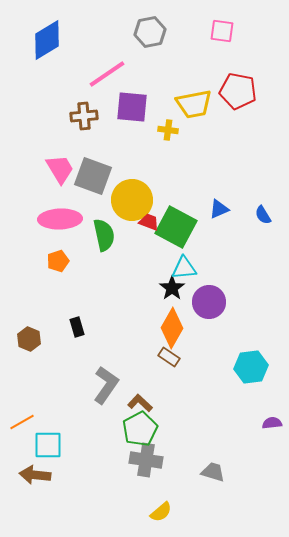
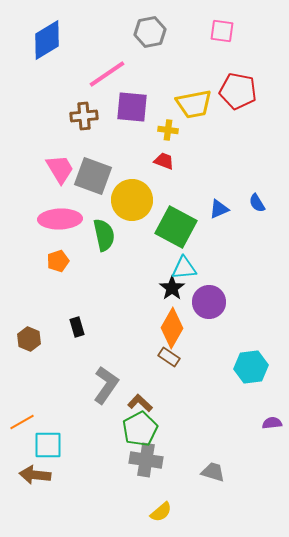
blue semicircle: moved 6 px left, 12 px up
red trapezoid: moved 15 px right, 61 px up
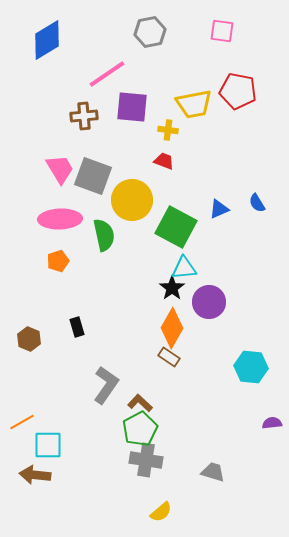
cyan hexagon: rotated 12 degrees clockwise
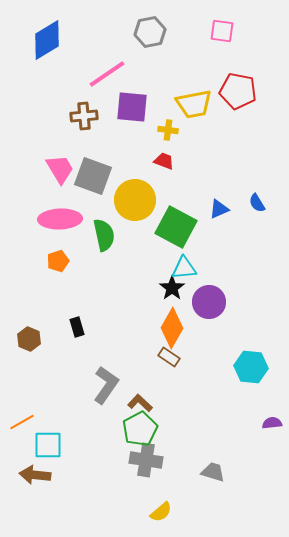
yellow circle: moved 3 px right
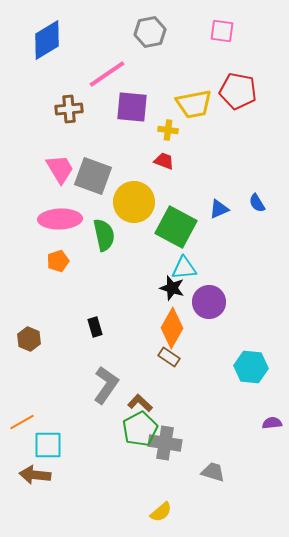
brown cross: moved 15 px left, 7 px up
yellow circle: moved 1 px left, 2 px down
black star: rotated 20 degrees counterclockwise
black rectangle: moved 18 px right
gray cross: moved 19 px right, 17 px up
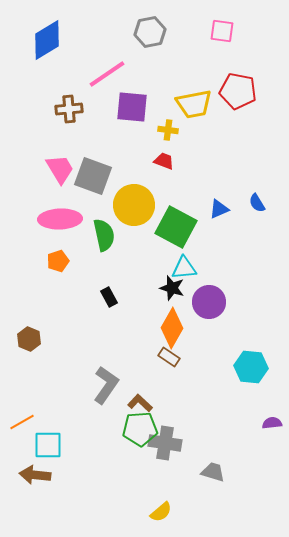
yellow circle: moved 3 px down
black rectangle: moved 14 px right, 30 px up; rotated 12 degrees counterclockwise
green pentagon: rotated 24 degrees clockwise
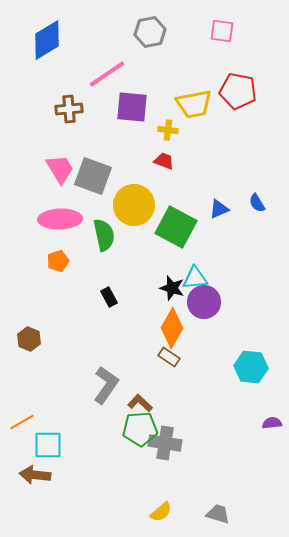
cyan triangle: moved 11 px right, 10 px down
purple circle: moved 5 px left
gray trapezoid: moved 5 px right, 42 px down
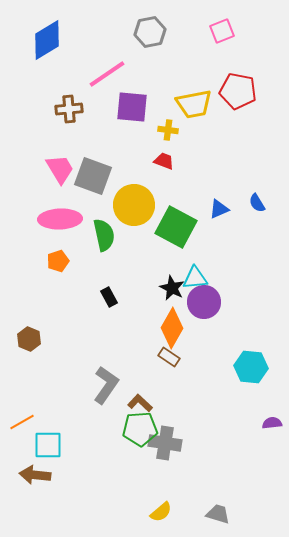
pink square: rotated 30 degrees counterclockwise
black star: rotated 10 degrees clockwise
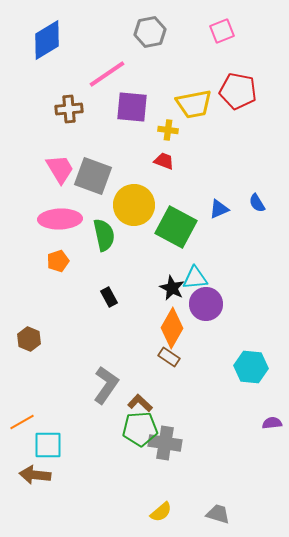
purple circle: moved 2 px right, 2 px down
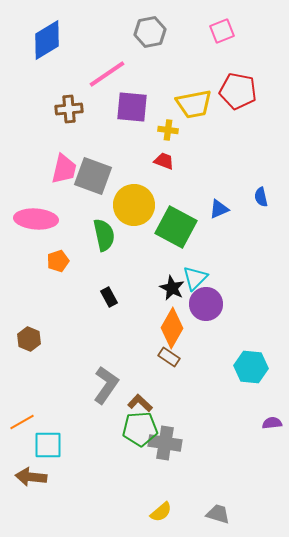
pink trapezoid: moved 4 px right; rotated 44 degrees clockwise
blue semicircle: moved 4 px right, 6 px up; rotated 18 degrees clockwise
pink ellipse: moved 24 px left; rotated 6 degrees clockwise
cyan triangle: rotated 40 degrees counterclockwise
brown arrow: moved 4 px left, 2 px down
